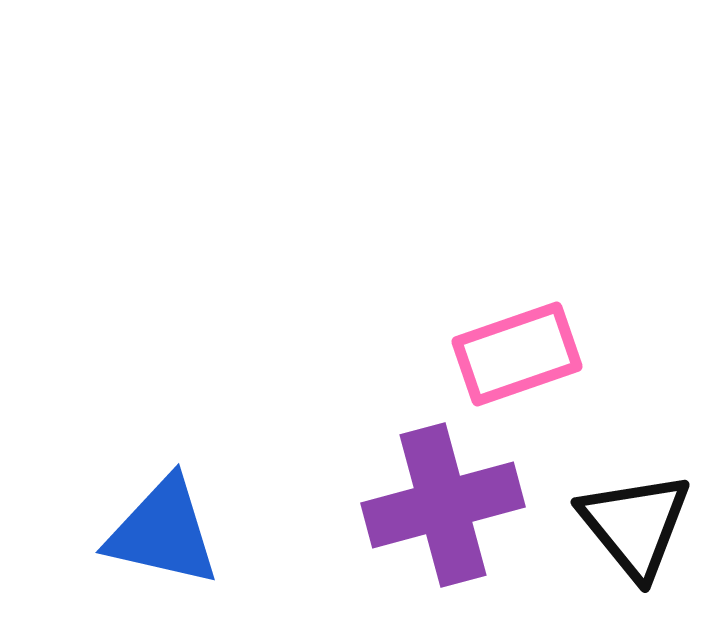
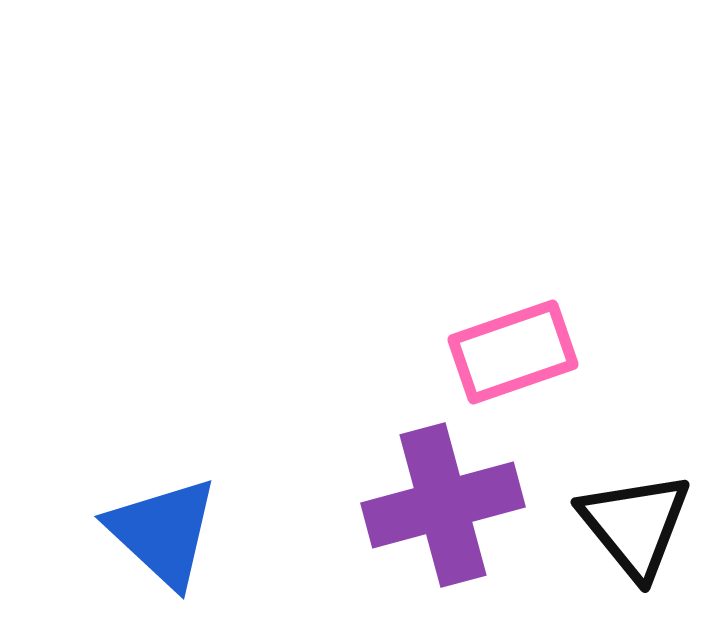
pink rectangle: moved 4 px left, 2 px up
blue triangle: rotated 30 degrees clockwise
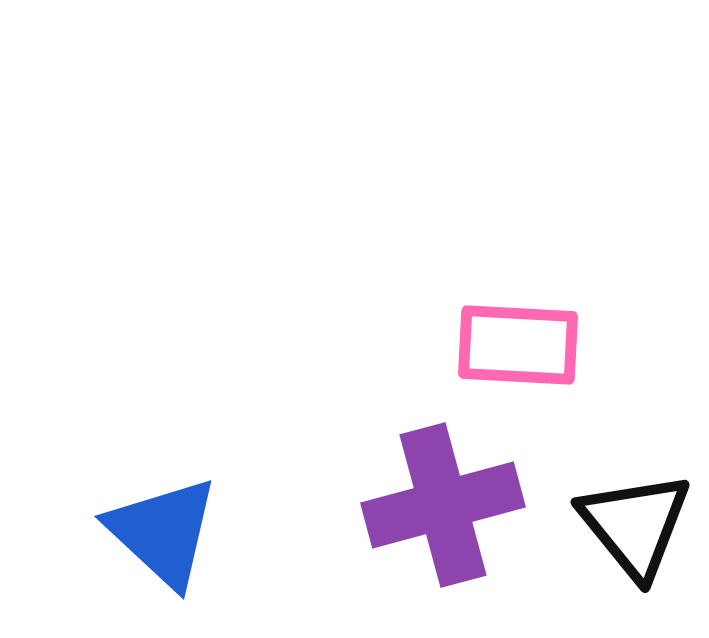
pink rectangle: moved 5 px right, 7 px up; rotated 22 degrees clockwise
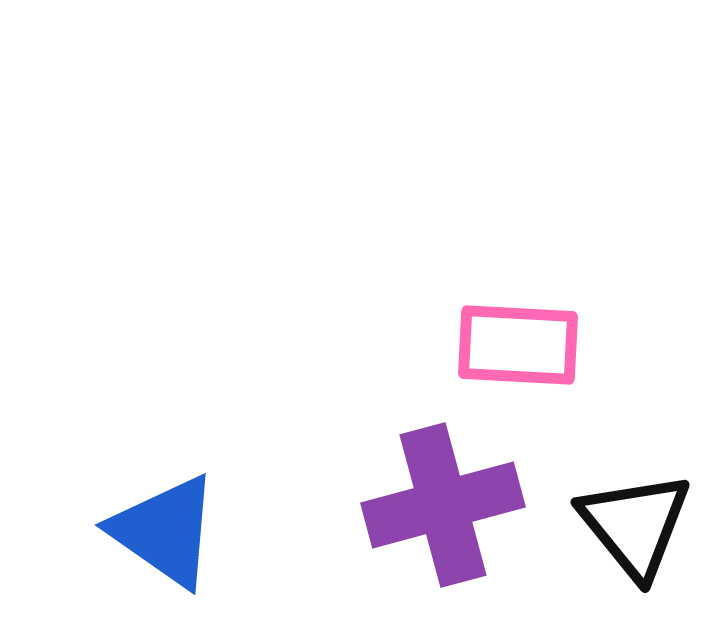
blue triangle: moved 2 px right, 1 px up; rotated 8 degrees counterclockwise
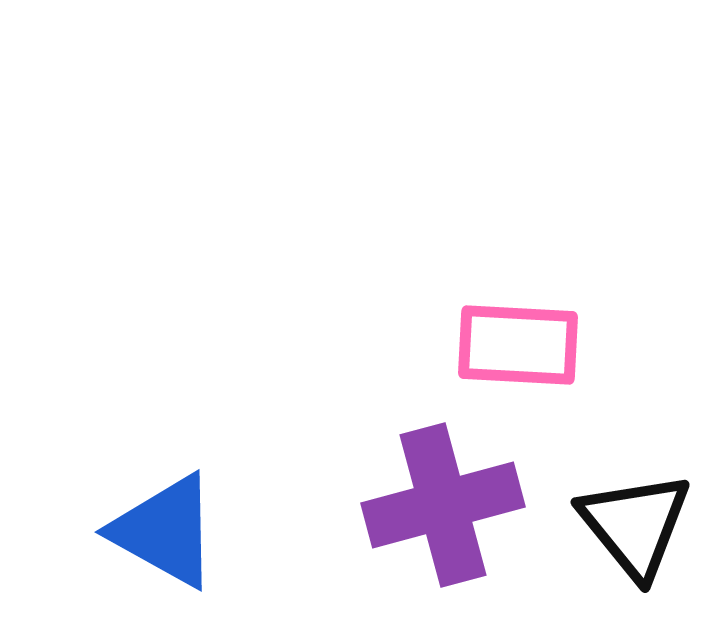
blue triangle: rotated 6 degrees counterclockwise
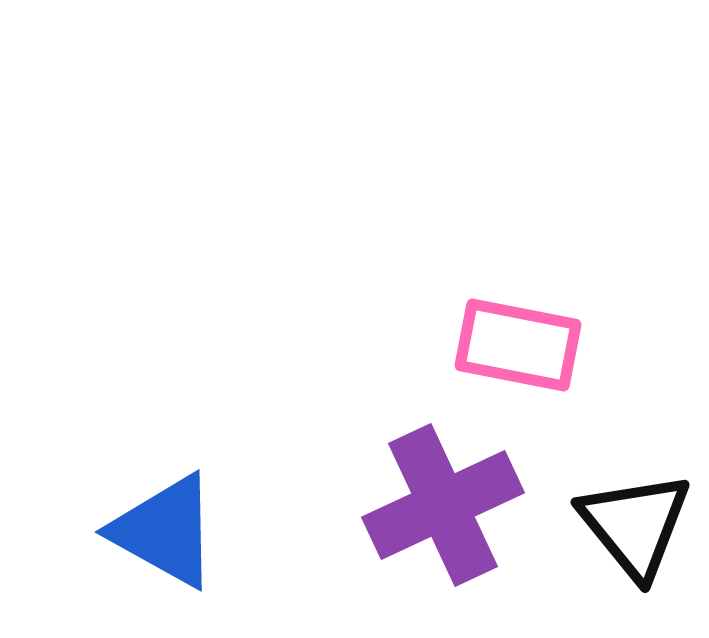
pink rectangle: rotated 8 degrees clockwise
purple cross: rotated 10 degrees counterclockwise
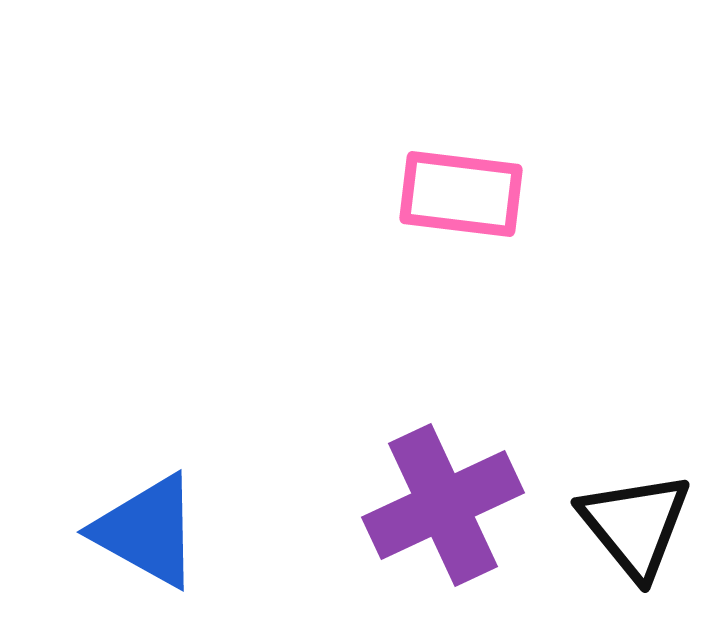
pink rectangle: moved 57 px left, 151 px up; rotated 4 degrees counterclockwise
blue triangle: moved 18 px left
